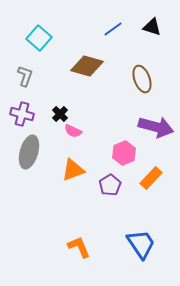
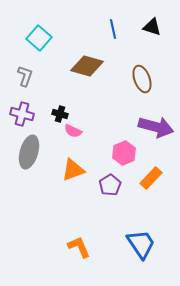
blue line: rotated 66 degrees counterclockwise
black cross: rotated 28 degrees counterclockwise
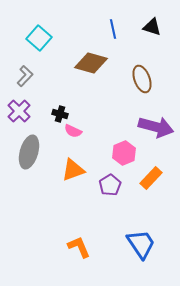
brown diamond: moved 4 px right, 3 px up
gray L-shape: rotated 25 degrees clockwise
purple cross: moved 3 px left, 3 px up; rotated 30 degrees clockwise
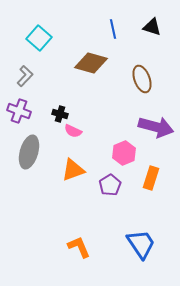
purple cross: rotated 25 degrees counterclockwise
orange rectangle: rotated 25 degrees counterclockwise
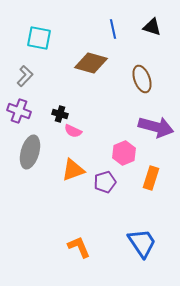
cyan square: rotated 30 degrees counterclockwise
gray ellipse: moved 1 px right
purple pentagon: moved 5 px left, 3 px up; rotated 15 degrees clockwise
blue trapezoid: moved 1 px right, 1 px up
